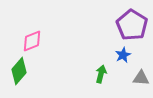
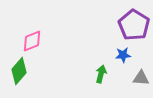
purple pentagon: moved 2 px right
blue star: rotated 21 degrees clockwise
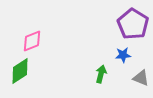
purple pentagon: moved 1 px left, 1 px up
green diamond: moved 1 px right; rotated 16 degrees clockwise
gray triangle: rotated 18 degrees clockwise
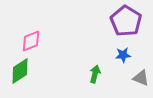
purple pentagon: moved 7 px left, 3 px up
pink diamond: moved 1 px left
green arrow: moved 6 px left
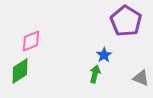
blue star: moved 19 px left; rotated 28 degrees counterclockwise
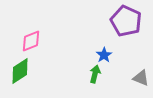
purple pentagon: rotated 8 degrees counterclockwise
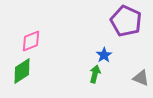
green diamond: moved 2 px right
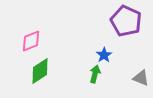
green diamond: moved 18 px right
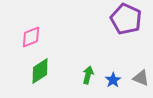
purple pentagon: moved 2 px up
pink diamond: moved 4 px up
blue star: moved 9 px right, 25 px down
green arrow: moved 7 px left, 1 px down
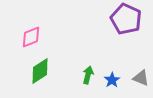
blue star: moved 1 px left
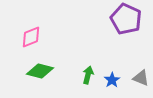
green diamond: rotated 48 degrees clockwise
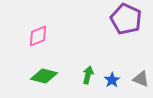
pink diamond: moved 7 px right, 1 px up
green diamond: moved 4 px right, 5 px down
gray triangle: moved 1 px down
